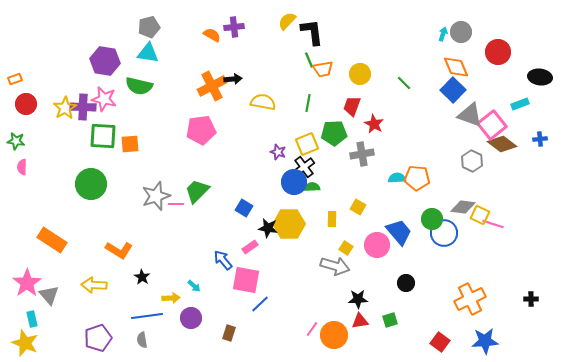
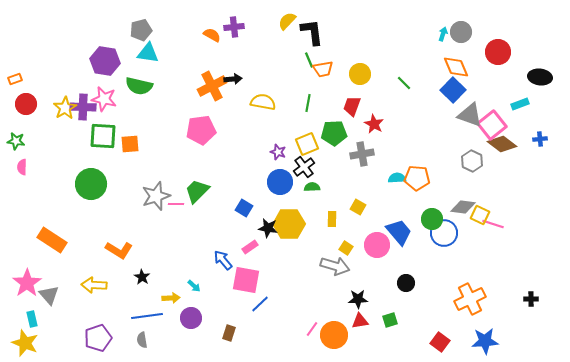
gray pentagon at (149, 27): moved 8 px left, 3 px down
blue circle at (294, 182): moved 14 px left
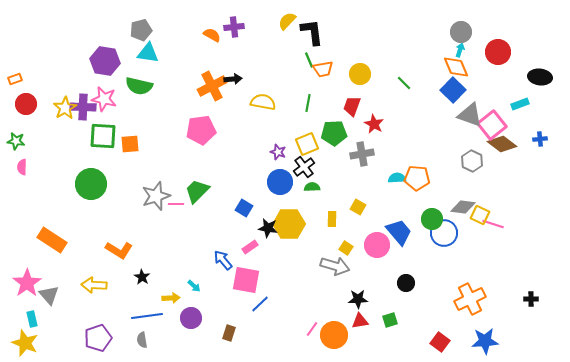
cyan arrow at (443, 34): moved 17 px right, 16 px down
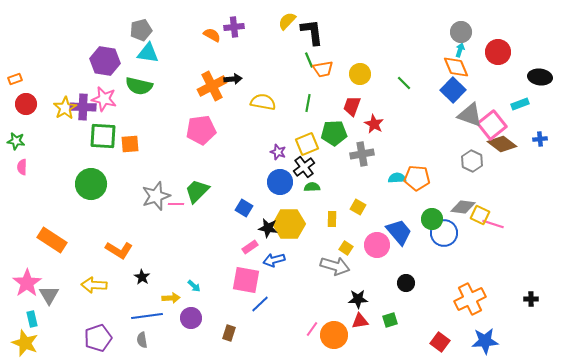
blue arrow at (223, 260): moved 51 px right; rotated 65 degrees counterclockwise
gray triangle at (49, 295): rotated 10 degrees clockwise
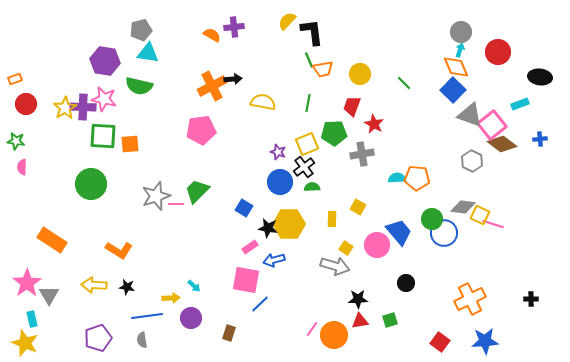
black star at (142, 277): moved 15 px left, 10 px down; rotated 21 degrees counterclockwise
